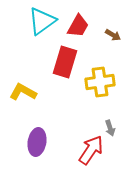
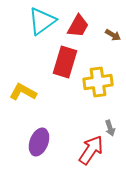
yellow cross: moved 2 px left
purple ellipse: moved 2 px right; rotated 12 degrees clockwise
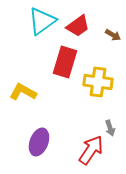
red trapezoid: rotated 25 degrees clockwise
yellow cross: rotated 16 degrees clockwise
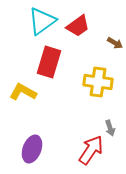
brown arrow: moved 2 px right, 8 px down
red rectangle: moved 16 px left
purple ellipse: moved 7 px left, 7 px down
